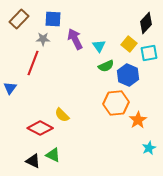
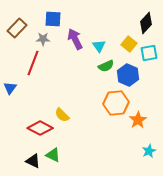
brown rectangle: moved 2 px left, 9 px down
cyan star: moved 3 px down
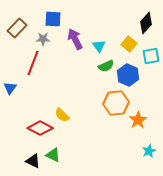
cyan square: moved 2 px right, 3 px down
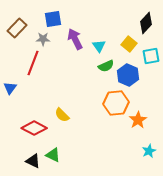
blue square: rotated 12 degrees counterclockwise
red diamond: moved 6 px left
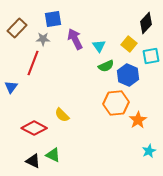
blue triangle: moved 1 px right, 1 px up
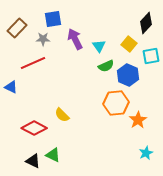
red line: rotated 45 degrees clockwise
blue triangle: rotated 40 degrees counterclockwise
cyan star: moved 3 px left, 2 px down
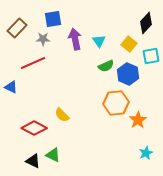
purple arrow: rotated 15 degrees clockwise
cyan triangle: moved 5 px up
blue hexagon: moved 1 px up
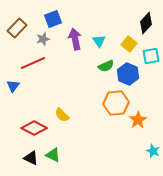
blue square: rotated 12 degrees counterclockwise
gray star: rotated 16 degrees counterclockwise
blue triangle: moved 2 px right, 1 px up; rotated 40 degrees clockwise
cyan star: moved 7 px right, 2 px up; rotated 24 degrees counterclockwise
black triangle: moved 2 px left, 3 px up
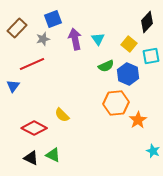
black diamond: moved 1 px right, 1 px up
cyan triangle: moved 1 px left, 2 px up
red line: moved 1 px left, 1 px down
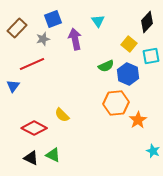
cyan triangle: moved 18 px up
